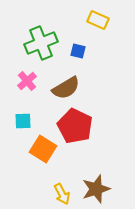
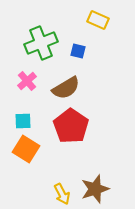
red pentagon: moved 4 px left; rotated 8 degrees clockwise
orange square: moved 17 px left
brown star: moved 1 px left
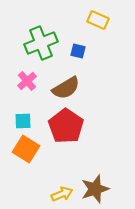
red pentagon: moved 5 px left
yellow arrow: rotated 85 degrees counterclockwise
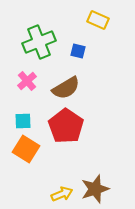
green cross: moved 2 px left, 1 px up
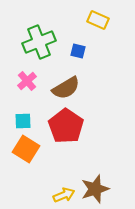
yellow arrow: moved 2 px right, 1 px down
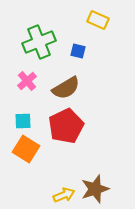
red pentagon: rotated 12 degrees clockwise
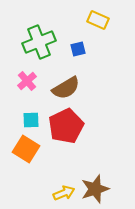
blue square: moved 2 px up; rotated 28 degrees counterclockwise
cyan square: moved 8 px right, 1 px up
yellow arrow: moved 2 px up
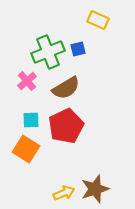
green cross: moved 9 px right, 10 px down
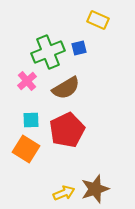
blue square: moved 1 px right, 1 px up
red pentagon: moved 1 px right, 4 px down
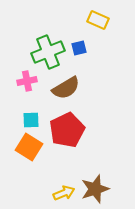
pink cross: rotated 30 degrees clockwise
orange square: moved 3 px right, 2 px up
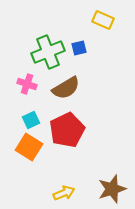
yellow rectangle: moved 5 px right
pink cross: moved 3 px down; rotated 30 degrees clockwise
cyan square: rotated 24 degrees counterclockwise
brown star: moved 17 px right
